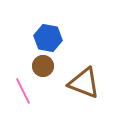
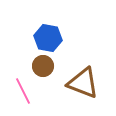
brown triangle: moved 1 px left
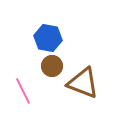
brown circle: moved 9 px right
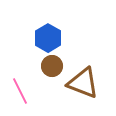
blue hexagon: rotated 20 degrees clockwise
pink line: moved 3 px left
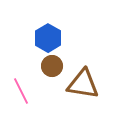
brown triangle: moved 1 px down; rotated 12 degrees counterclockwise
pink line: moved 1 px right
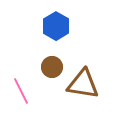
blue hexagon: moved 8 px right, 12 px up
brown circle: moved 1 px down
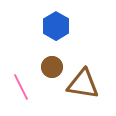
pink line: moved 4 px up
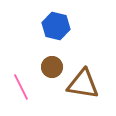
blue hexagon: rotated 16 degrees counterclockwise
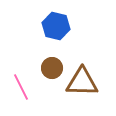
brown circle: moved 1 px down
brown triangle: moved 1 px left, 2 px up; rotated 8 degrees counterclockwise
